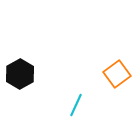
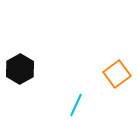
black hexagon: moved 5 px up
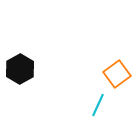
cyan line: moved 22 px right
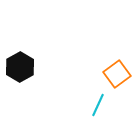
black hexagon: moved 2 px up
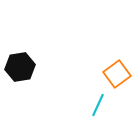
black hexagon: rotated 20 degrees clockwise
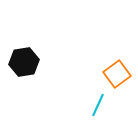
black hexagon: moved 4 px right, 5 px up
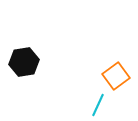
orange square: moved 1 px left, 2 px down
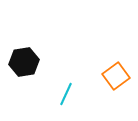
cyan line: moved 32 px left, 11 px up
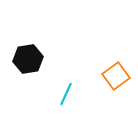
black hexagon: moved 4 px right, 3 px up
